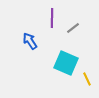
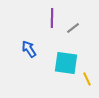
blue arrow: moved 1 px left, 8 px down
cyan square: rotated 15 degrees counterclockwise
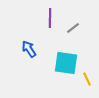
purple line: moved 2 px left
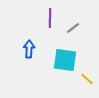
blue arrow: rotated 36 degrees clockwise
cyan square: moved 1 px left, 3 px up
yellow line: rotated 24 degrees counterclockwise
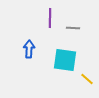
gray line: rotated 40 degrees clockwise
